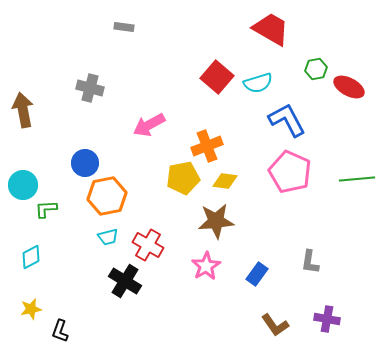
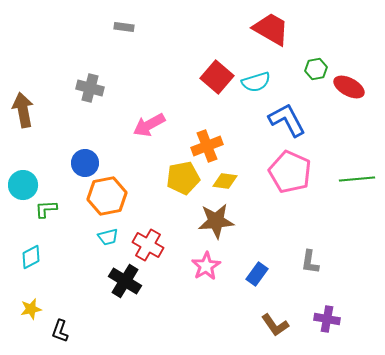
cyan semicircle: moved 2 px left, 1 px up
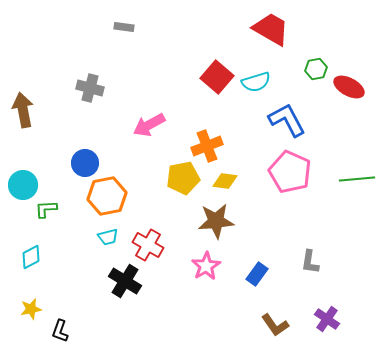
purple cross: rotated 25 degrees clockwise
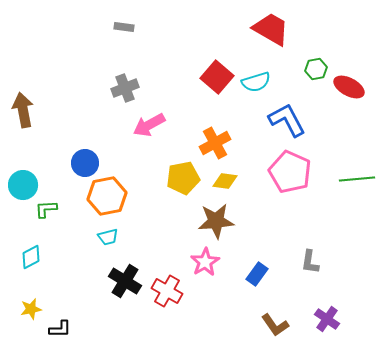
gray cross: moved 35 px right; rotated 36 degrees counterclockwise
orange cross: moved 8 px right, 3 px up; rotated 8 degrees counterclockwise
red cross: moved 19 px right, 46 px down
pink star: moved 1 px left, 4 px up
black L-shape: moved 2 px up; rotated 110 degrees counterclockwise
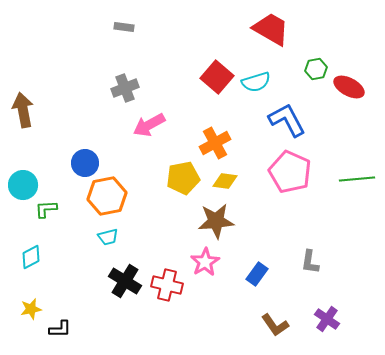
red cross: moved 6 px up; rotated 16 degrees counterclockwise
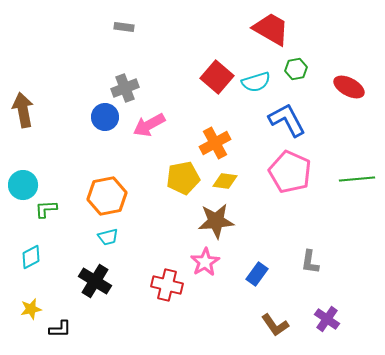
green hexagon: moved 20 px left
blue circle: moved 20 px right, 46 px up
black cross: moved 30 px left
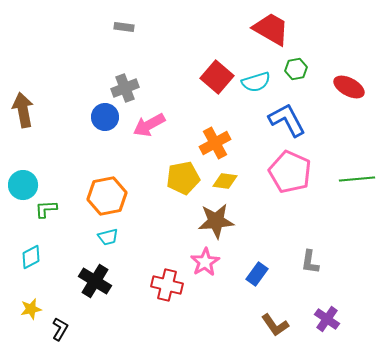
black L-shape: rotated 60 degrees counterclockwise
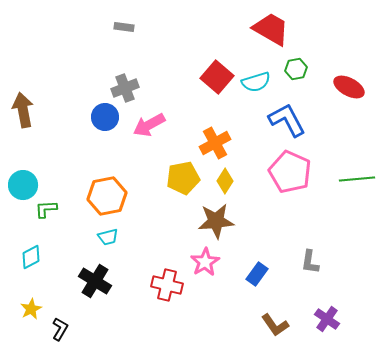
yellow diamond: rotated 65 degrees counterclockwise
yellow star: rotated 15 degrees counterclockwise
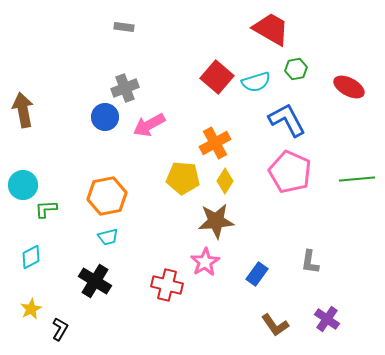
yellow pentagon: rotated 16 degrees clockwise
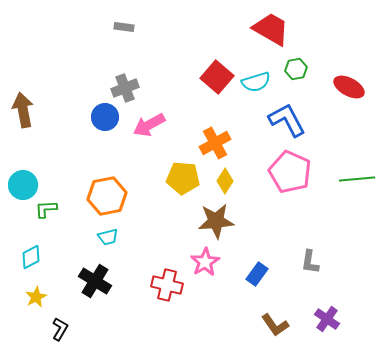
yellow star: moved 5 px right, 12 px up
